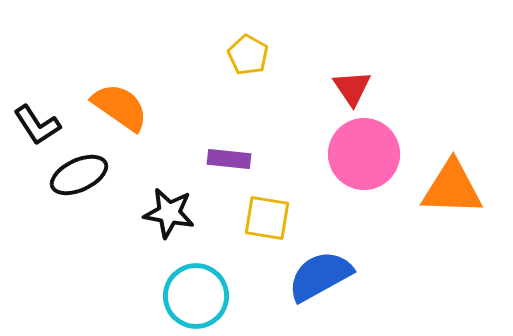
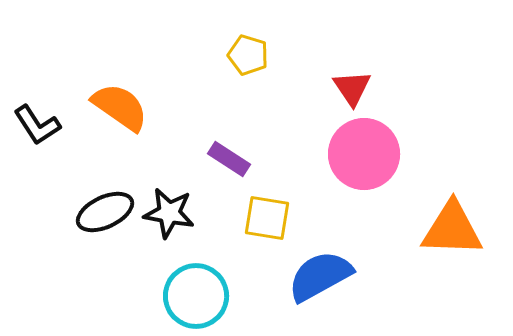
yellow pentagon: rotated 12 degrees counterclockwise
purple rectangle: rotated 27 degrees clockwise
black ellipse: moved 26 px right, 37 px down
orange triangle: moved 41 px down
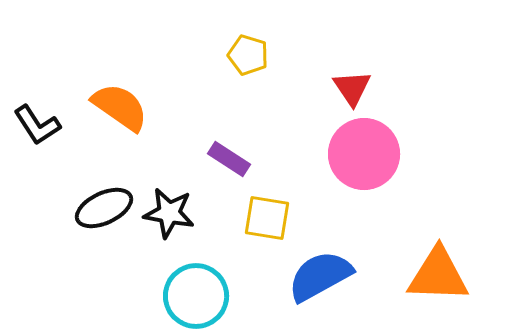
black ellipse: moved 1 px left, 4 px up
orange triangle: moved 14 px left, 46 px down
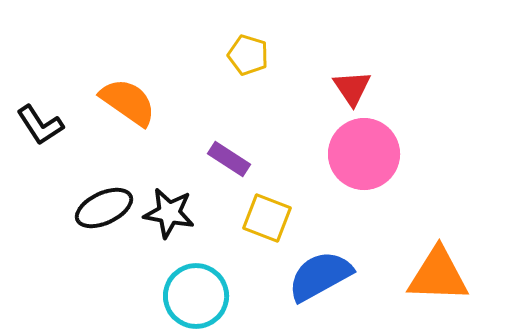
orange semicircle: moved 8 px right, 5 px up
black L-shape: moved 3 px right
yellow square: rotated 12 degrees clockwise
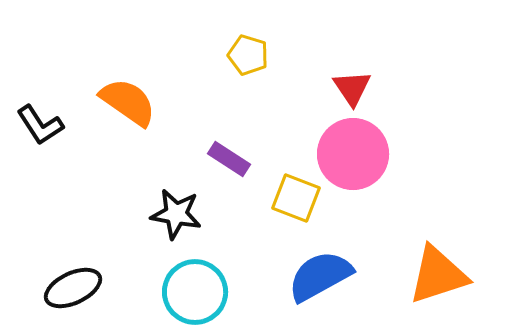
pink circle: moved 11 px left
black ellipse: moved 31 px left, 80 px down
black star: moved 7 px right, 1 px down
yellow square: moved 29 px right, 20 px up
orange triangle: rotated 20 degrees counterclockwise
cyan circle: moved 1 px left, 4 px up
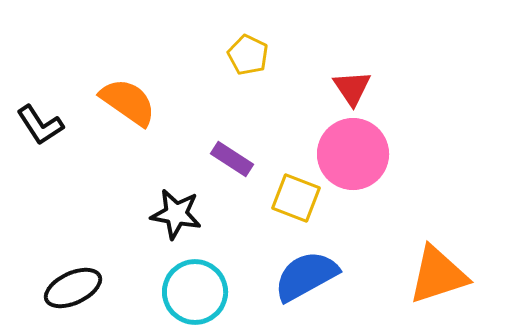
yellow pentagon: rotated 9 degrees clockwise
purple rectangle: moved 3 px right
blue semicircle: moved 14 px left
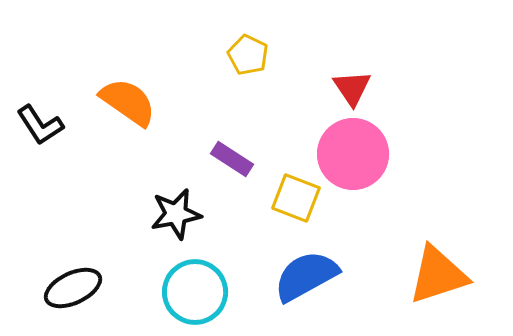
black star: rotated 21 degrees counterclockwise
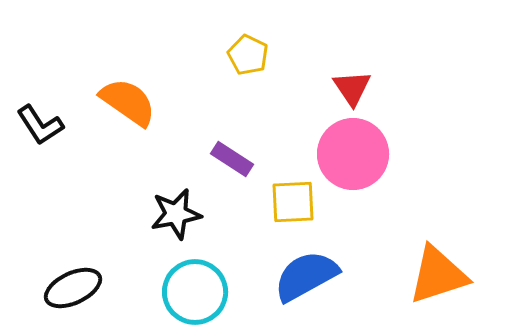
yellow square: moved 3 px left, 4 px down; rotated 24 degrees counterclockwise
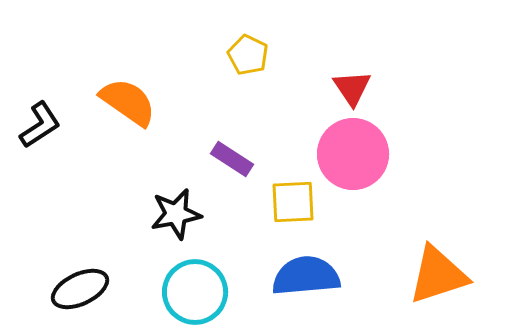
black L-shape: rotated 90 degrees counterclockwise
blue semicircle: rotated 24 degrees clockwise
black ellipse: moved 7 px right, 1 px down
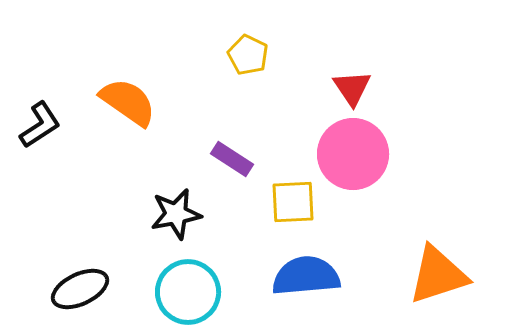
cyan circle: moved 7 px left
